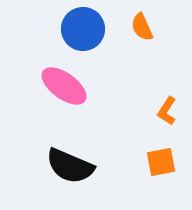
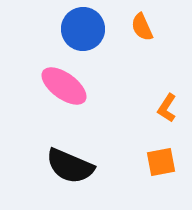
orange L-shape: moved 3 px up
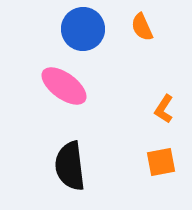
orange L-shape: moved 3 px left, 1 px down
black semicircle: rotated 60 degrees clockwise
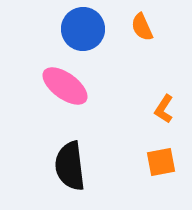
pink ellipse: moved 1 px right
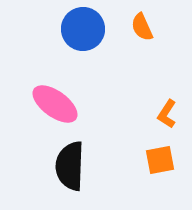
pink ellipse: moved 10 px left, 18 px down
orange L-shape: moved 3 px right, 5 px down
orange square: moved 1 px left, 2 px up
black semicircle: rotated 9 degrees clockwise
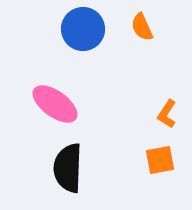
black semicircle: moved 2 px left, 2 px down
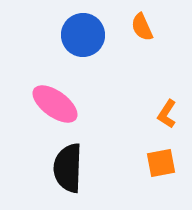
blue circle: moved 6 px down
orange square: moved 1 px right, 3 px down
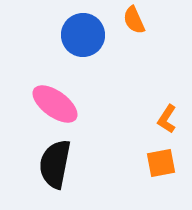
orange semicircle: moved 8 px left, 7 px up
orange L-shape: moved 5 px down
black semicircle: moved 13 px left, 4 px up; rotated 9 degrees clockwise
